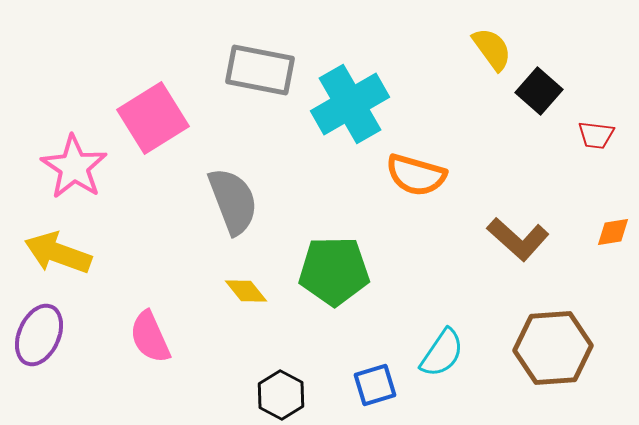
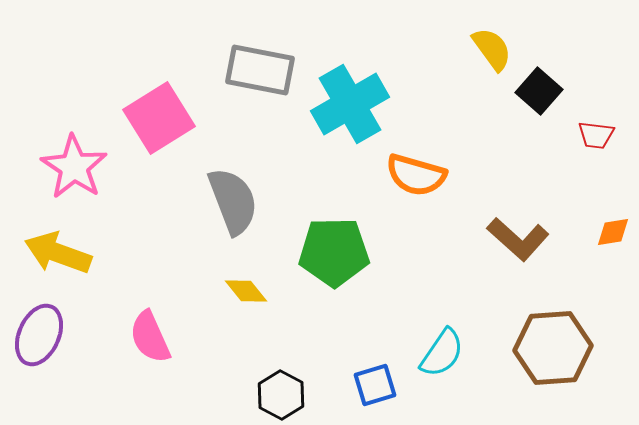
pink square: moved 6 px right
green pentagon: moved 19 px up
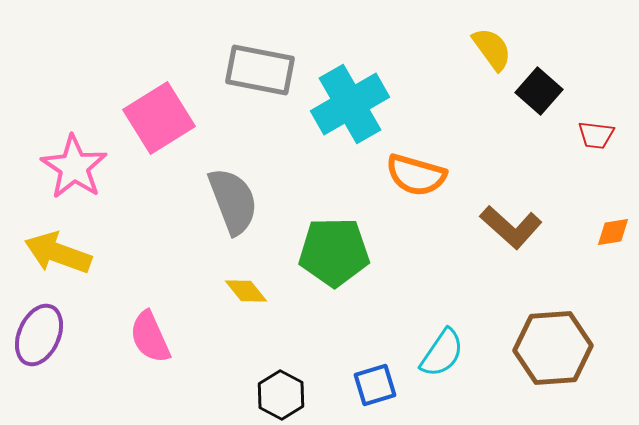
brown L-shape: moved 7 px left, 12 px up
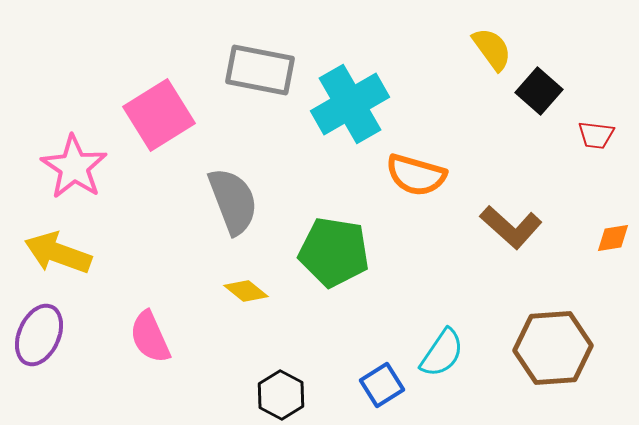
pink square: moved 3 px up
orange diamond: moved 6 px down
green pentagon: rotated 10 degrees clockwise
yellow diamond: rotated 12 degrees counterclockwise
blue square: moved 7 px right; rotated 15 degrees counterclockwise
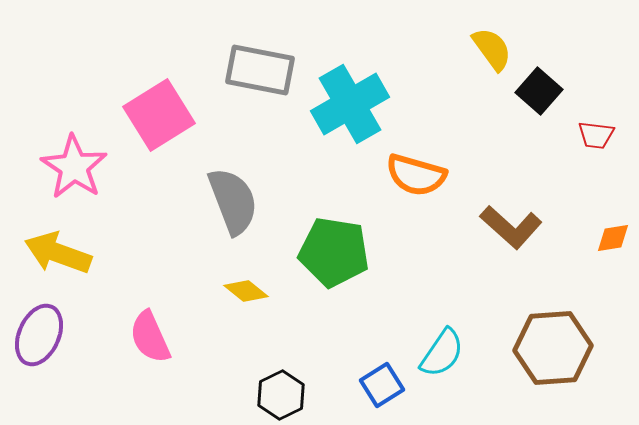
black hexagon: rotated 6 degrees clockwise
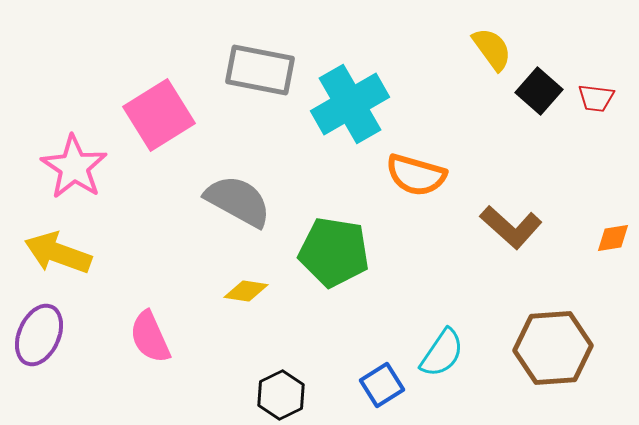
red trapezoid: moved 37 px up
gray semicircle: moved 5 px right; rotated 40 degrees counterclockwise
yellow diamond: rotated 30 degrees counterclockwise
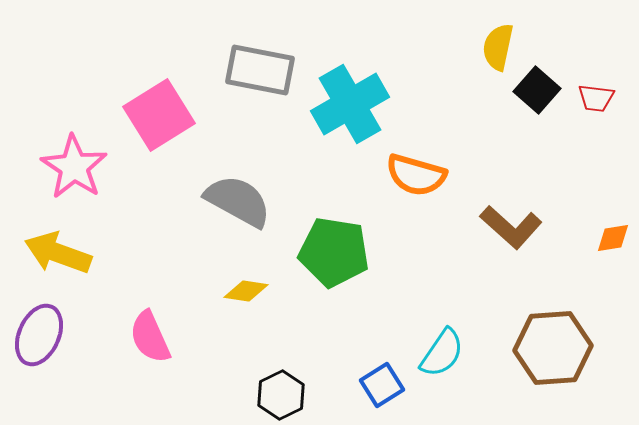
yellow semicircle: moved 6 px right, 2 px up; rotated 132 degrees counterclockwise
black square: moved 2 px left, 1 px up
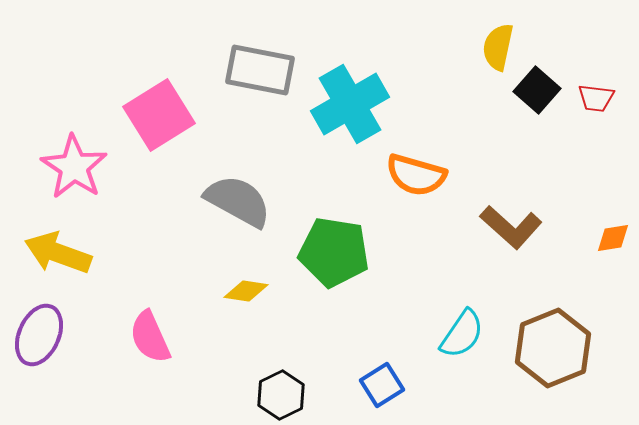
brown hexagon: rotated 18 degrees counterclockwise
cyan semicircle: moved 20 px right, 19 px up
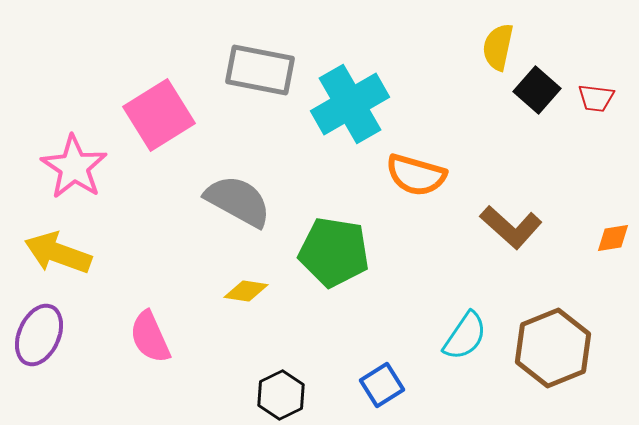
cyan semicircle: moved 3 px right, 2 px down
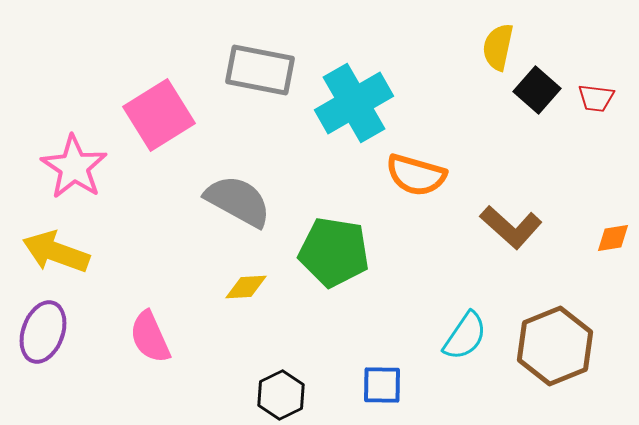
cyan cross: moved 4 px right, 1 px up
yellow arrow: moved 2 px left, 1 px up
yellow diamond: moved 4 px up; rotated 12 degrees counterclockwise
purple ellipse: moved 4 px right, 3 px up; rotated 4 degrees counterclockwise
brown hexagon: moved 2 px right, 2 px up
blue square: rotated 33 degrees clockwise
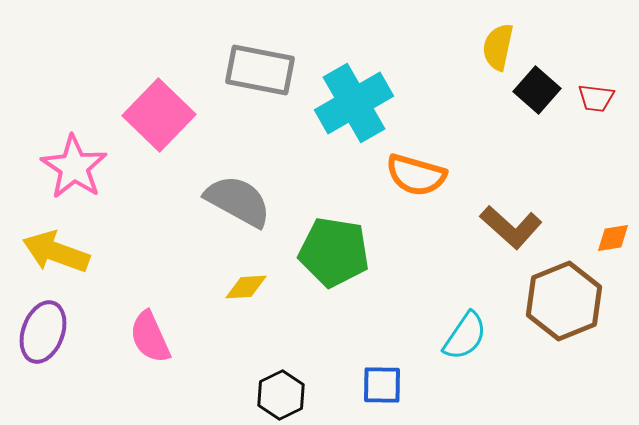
pink square: rotated 14 degrees counterclockwise
brown hexagon: moved 9 px right, 45 px up
